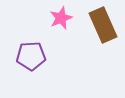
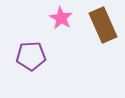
pink star: rotated 20 degrees counterclockwise
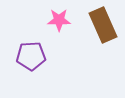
pink star: moved 2 px left, 2 px down; rotated 30 degrees counterclockwise
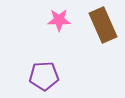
purple pentagon: moved 13 px right, 20 px down
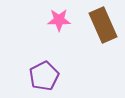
purple pentagon: rotated 24 degrees counterclockwise
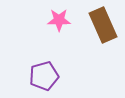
purple pentagon: rotated 12 degrees clockwise
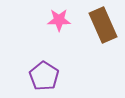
purple pentagon: rotated 24 degrees counterclockwise
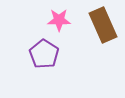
purple pentagon: moved 22 px up
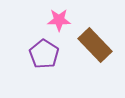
brown rectangle: moved 8 px left, 20 px down; rotated 20 degrees counterclockwise
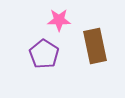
brown rectangle: moved 1 px down; rotated 32 degrees clockwise
